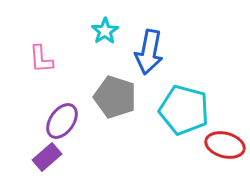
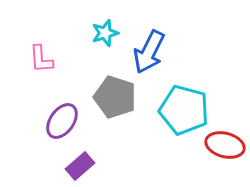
cyan star: moved 2 px down; rotated 16 degrees clockwise
blue arrow: rotated 15 degrees clockwise
purple rectangle: moved 33 px right, 9 px down
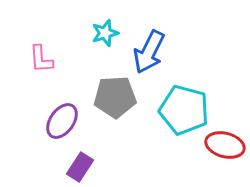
gray pentagon: rotated 21 degrees counterclockwise
purple rectangle: moved 1 px down; rotated 16 degrees counterclockwise
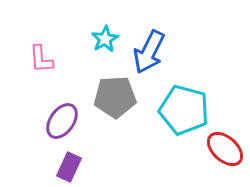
cyan star: moved 6 px down; rotated 12 degrees counterclockwise
red ellipse: moved 4 px down; rotated 27 degrees clockwise
purple rectangle: moved 11 px left; rotated 8 degrees counterclockwise
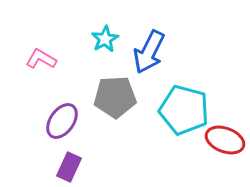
pink L-shape: rotated 124 degrees clockwise
red ellipse: moved 9 px up; rotated 21 degrees counterclockwise
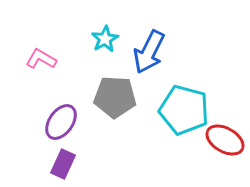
gray pentagon: rotated 6 degrees clockwise
purple ellipse: moved 1 px left, 1 px down
red ellipse: rotated 9 degrees clockwise
purple rectangle: moved 6 px left, 3 px up
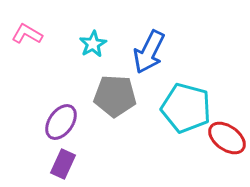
cyan star: moved 12 px left, 5 px down
pink L-shape: moved 14 px left, 25 px up
gray pentagon: moved 1 px up
cyan pentagon: moved 2 px right, 2 px up
red ellipse: moved 2 px right, 2 px up; rotated 6 degrees clockwise
